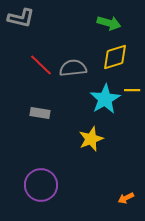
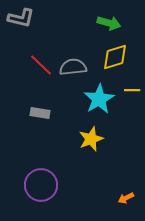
gray semicircle: moved 1 px up
cyan star: moved 6 px left
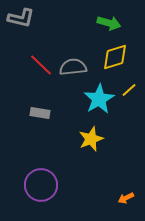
yellow line: moved 3 px left; rotated 42 degrees counterclockwise
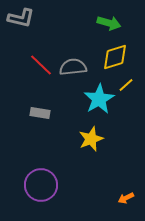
yellow line: moved 3 px left, 5 px up
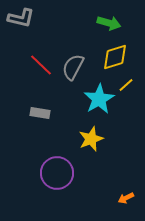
gray semicircle: rotated 56 degrees counterclockwise
purple circle: moved 16 px right, 12 px up
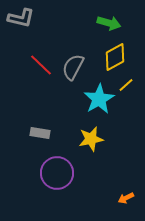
yellow diamond: rotated 12 degrees counterclockwise
gray rectangle: moved 20 px down
yellow star: rotated 10 degrees clockwise
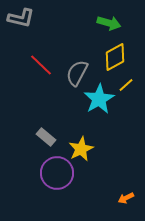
gray semicircle: moved 4 px right, 6 px down
gray rectangle: moved 6 px right, 4 px down; rotated 30 degrees clockwise
yellow star: moved 10 px left, 10 px down; rotated 15 degrees counterclockwise
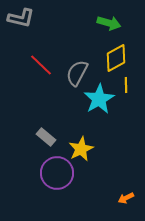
yellow diamond: moved 1 px right, 1 px down
yellow line: rotated 49 degrees counterclockwise
